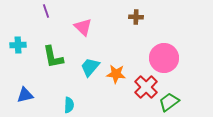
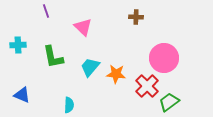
red cross: moved 1 px right, 1 px up
blue triangle: moved 3 px left; rotated 36 degrees clockwise
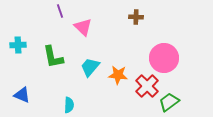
purple line: moved 14 px right
orange star: moved 2 px right, 1 px down
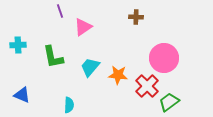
pink triangle: rotated 42 degrees clockwise
